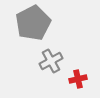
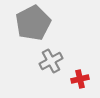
red cross: moved 2 px right
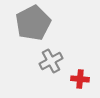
red cross: rotated 18 degrees clockwise
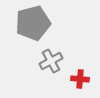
gray pentagon: rotated 12 degrees clockwise
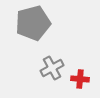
gray cross: moved 1 px right, 7 px down
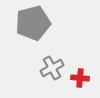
red cross: moved 1 px up
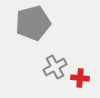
gray cross: moved 3 px right, 1 px up
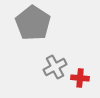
gray pentagon: rotated 24 degrees counterclockwise
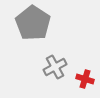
red cross: moved 5 px right, 1 px down; rotated 12 degrees clockwise
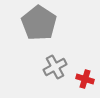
gray pentagon: moved 6 px right
